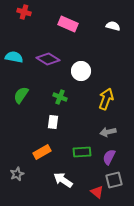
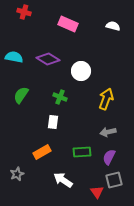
red triangle: rotated 16 degrees clockwise
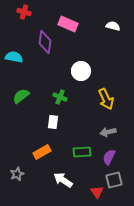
purple diamond: moved 3 px left, 17 px up; rotated 65 degrees clockwise
green semicircle: moved 1 px down; rotated 18 degrees clockwise
yellow arrow: rotated 135 degrees clockwise
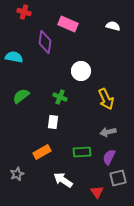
gray square: moved 4 px right, 2 px up
